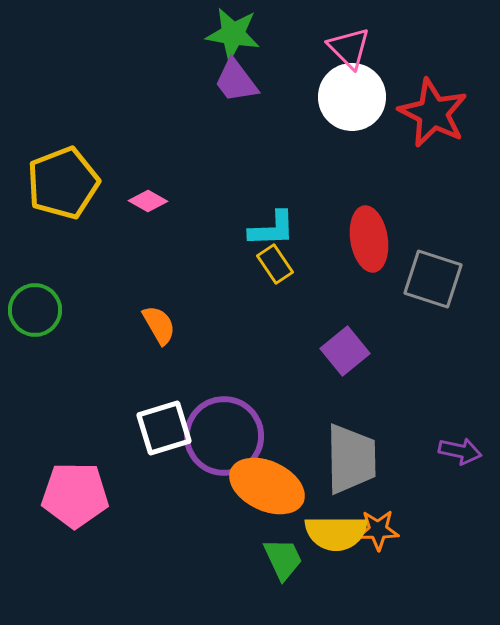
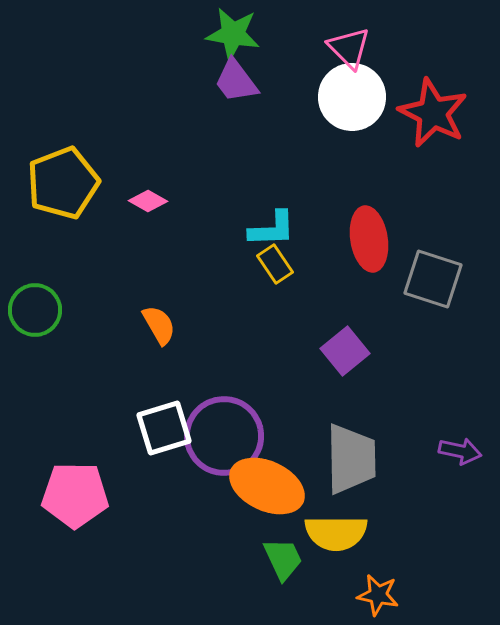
orange star: moved 65 px down; rotated 12 degrees clockwise
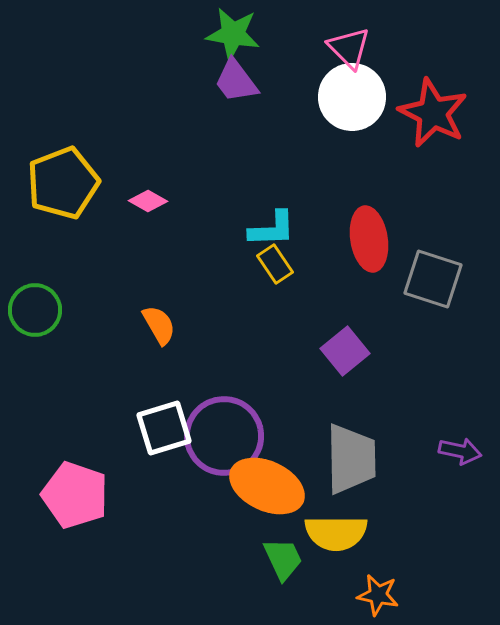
pink pentagon: rotated 18 degrees clockwise
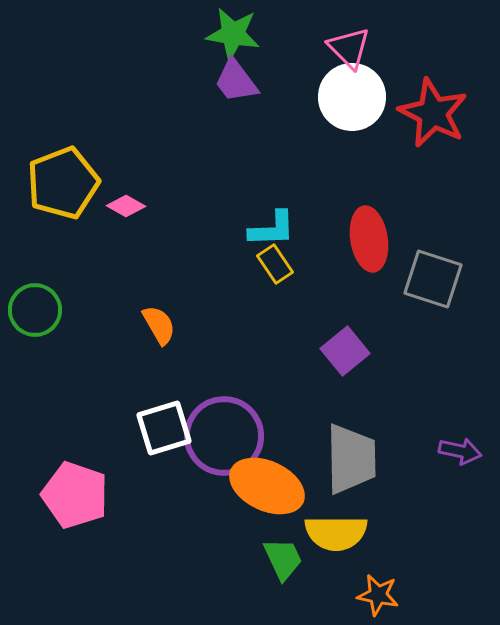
pink diamond: moved 22 px left, 5 px down
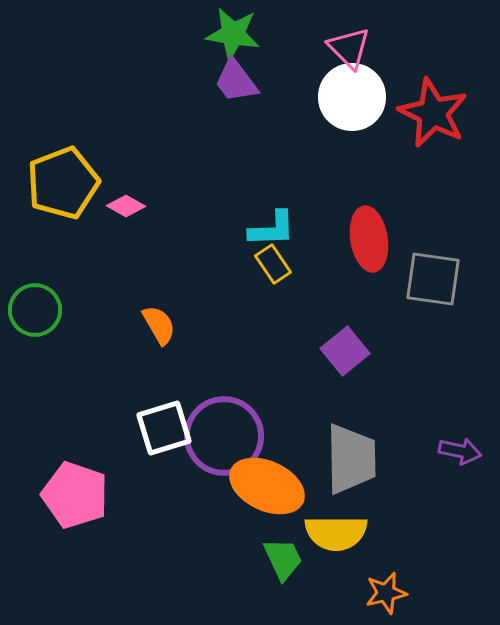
yellow rectangle: moved 2 px left
gray square: rotated 10 degrees counterclockwise
orange star: moved 8 px right, 2 px up; rotated 24 degrees counterclockwise
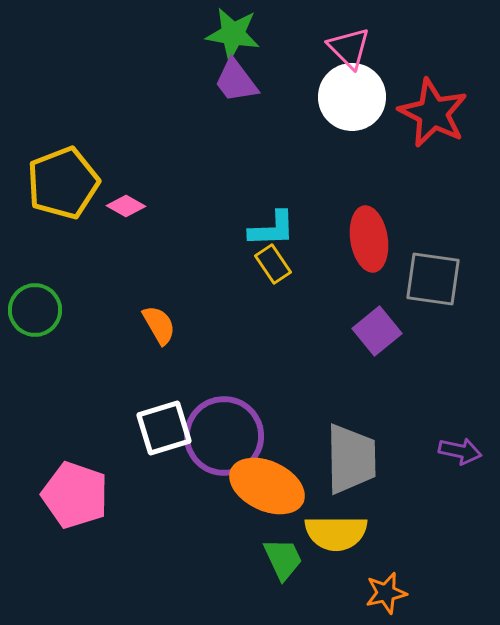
purple square: moved 32 px right, 20 px up
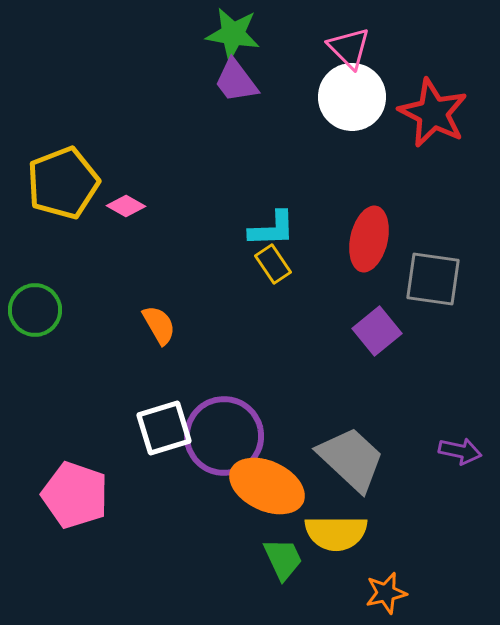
red ellipse: rotated 22 degrees clockwise
gray trapezoid: rotated 46 degrees counterclockwise
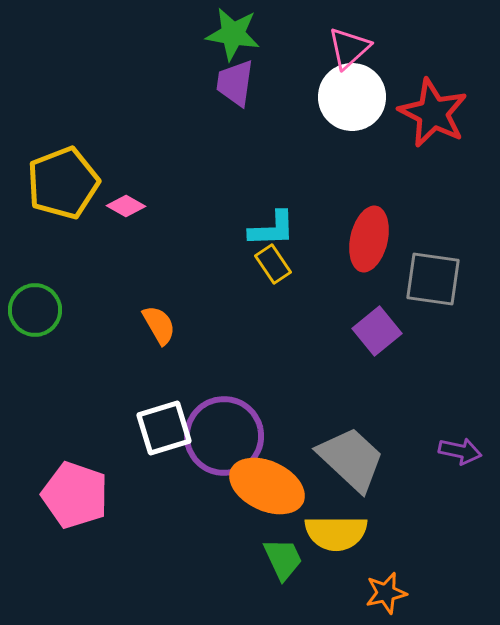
pink triangle: rotated 33 degrees clockwise
purple trapezoid: moved 1 px left, 2 px down; rotated 45 degrees clockwise
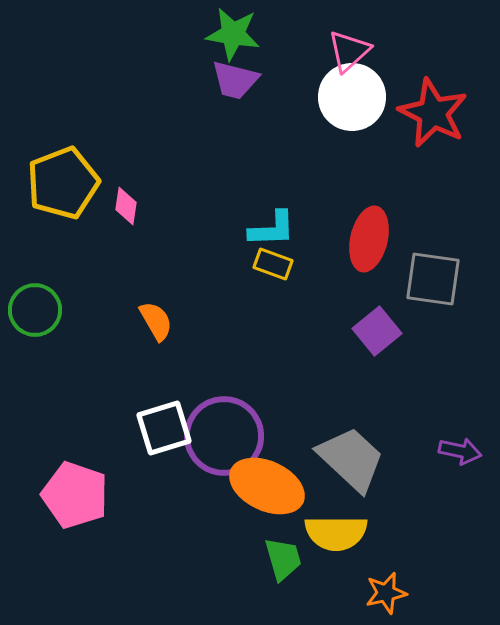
pink triangle: moved 3 px down
purple trapezoid: moved 3 px up; rotated 84 degrees counterclockwise
pink diamond: rotated 69 degrees clockwise
yellow rectangle: rotated 36 degrees counterclockwise
orange semicircle: moved 3 px left, 4 px up
green trapezoid: rotated 9 degrees clockwise
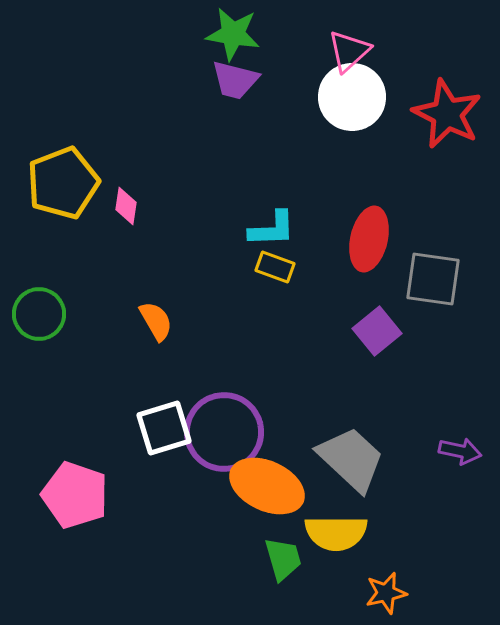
red star: moved 14 px right, 1 px down
yellow rectangle: moved 2 px right, 3 px down
green circle: moved 4 px right, 4 px down
purple circle: moved 4 px up
